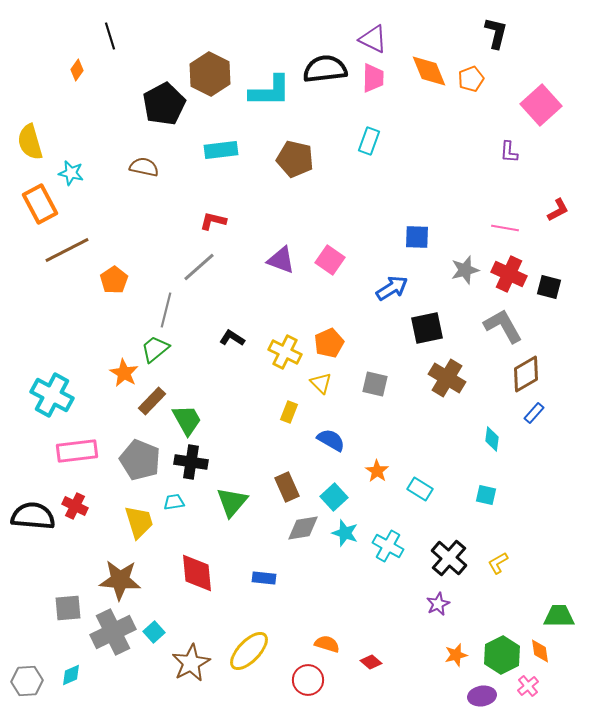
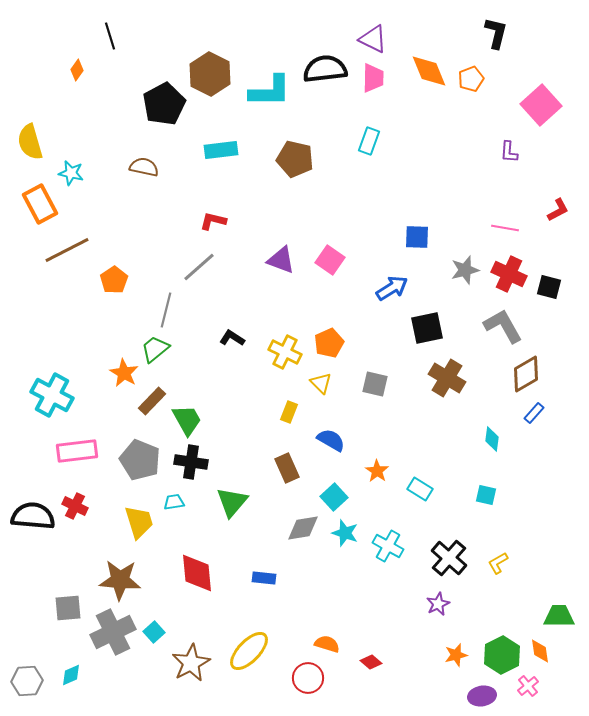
brown rectangle at (287, 487): moved 19 px up
red circle at (308, 680): moved 2 px up
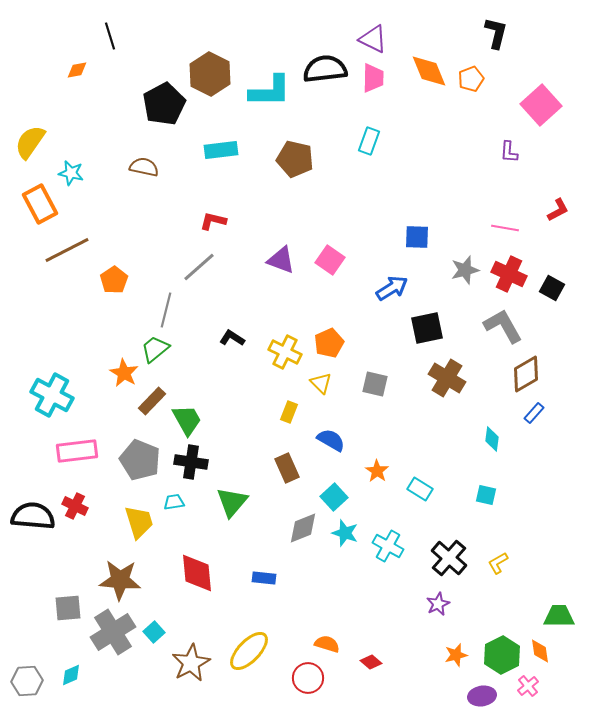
orange diamond at (77, 70): rotated 45 degrees clockwise
yellow semicircle at (30, 142): rotated 51 degrees clockwise
black square at (549, 287): moved 3 px right, 1 px down; rotated 15 degrees clockwise
gray diamond at (303, 528): rotated 12 degrees counterclockwise
gray cross at (113, 632): rotated 6 degrees counterclockwise
